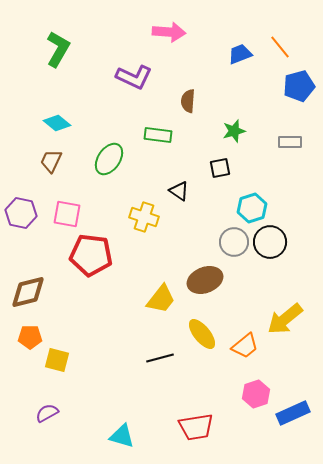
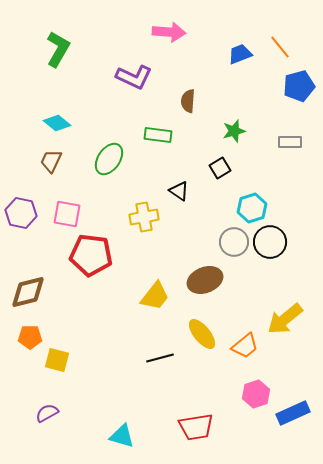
black square: rotated 20 degrees counterclockwise
yellow cross: rotated 28 degrees counterclockwise
yellow trapezoid: moved 6 px left, 3 px up
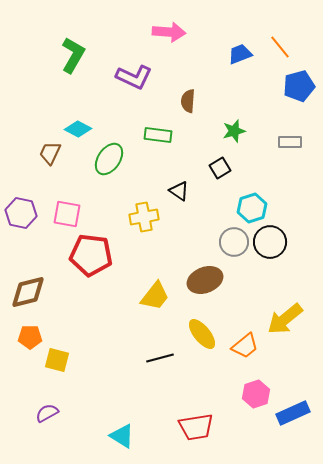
green L-shape: moved 15 px right, 6 px down
cyan diamond: moved 21 px right, 6 px down; rotated 12 degrees counterclockwise
brown trapezoid: moved 1 px left, 8 px up
cyan triangle: rotated 16 degrees clockwise
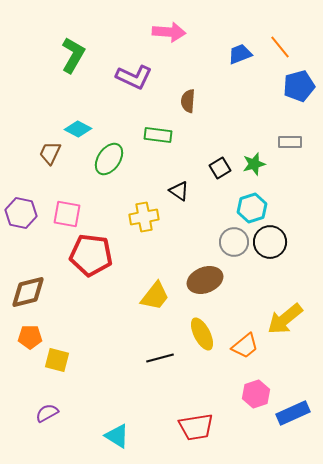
green star: moved 20 px right, 33 px down
yellow ellipse: rotated 12 degrees clockwise
cyan triangle: moved 5 px left
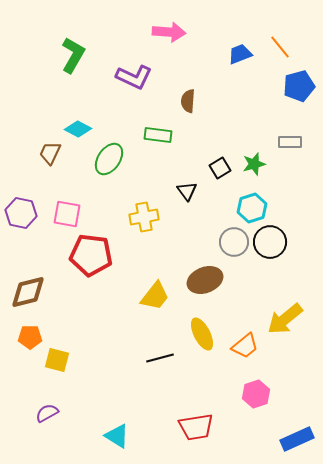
black triangle: moved 8 px right; rotated 20 degrees clockwise
blue rectangle: moved 4 px right, 26 px down
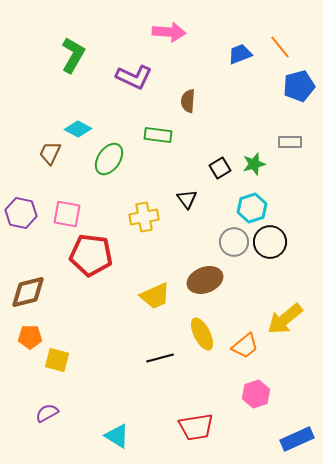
black triangle: moved 8 px down
yellow trapezoid: rotated 28 degrees clockwise
